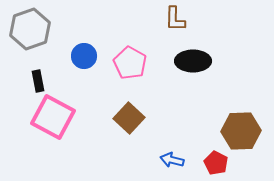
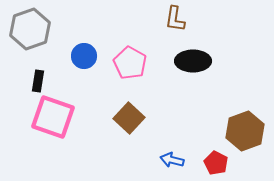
brown L-shape: rotated 8 degrees clockwise
black rectangle: rotated 20 degrees clockwise
pink square: rotated 9 degrees counterclockwise
brown hexagon: moved 4 px right; rotated 18 degrees counterclockwise
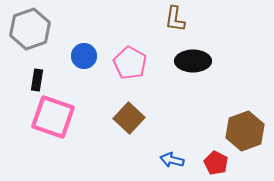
black rectangle: moved 1 px left, 1 px up
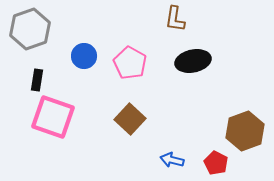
black ellipse: rotated 12 degrees counterclockwise
brown square: moved 1 px right, 1 px down
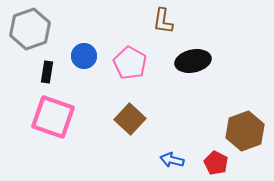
brown L-shape: moved 12 px left, 2 px down
black rectangle: moved 10 px right, 8 px up
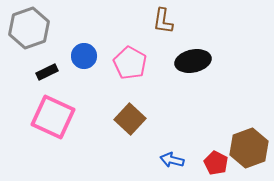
gray hexagon: moved 1 px left, 1 px up
black rectangle: rotated 55 degrees clockwise
pink square: rotated 6 degrees clockwise
brown hexagon: moved 4 px right, 17 px down
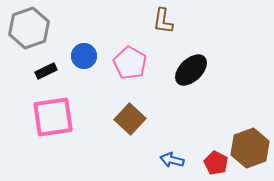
black ellipse: moved 2 px left, 9 px down; rotated 32 degrees counterclockwise
black rectangle: moved 1 px left, 1 px up
pink square: rotated 33 degrees counterclockwise
brown hexagon: moved 1 px right
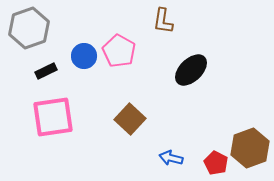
pink pentagon: moved 11 px left, 12 px up
blue arrow: moved 1 px left, 2 px up
